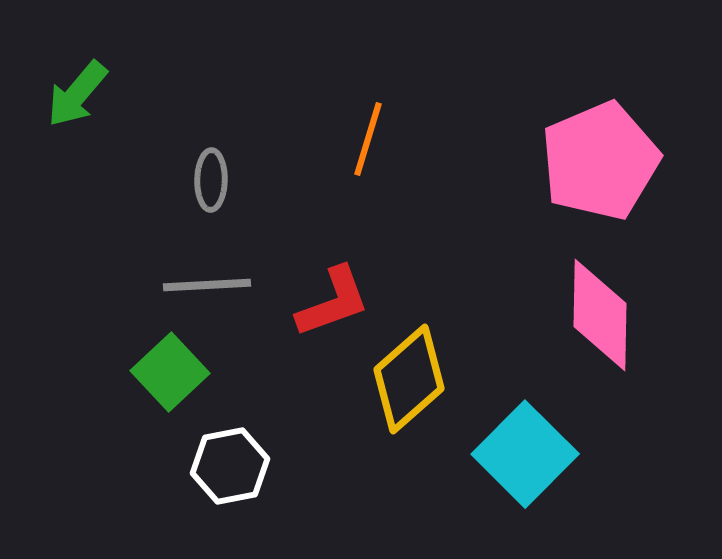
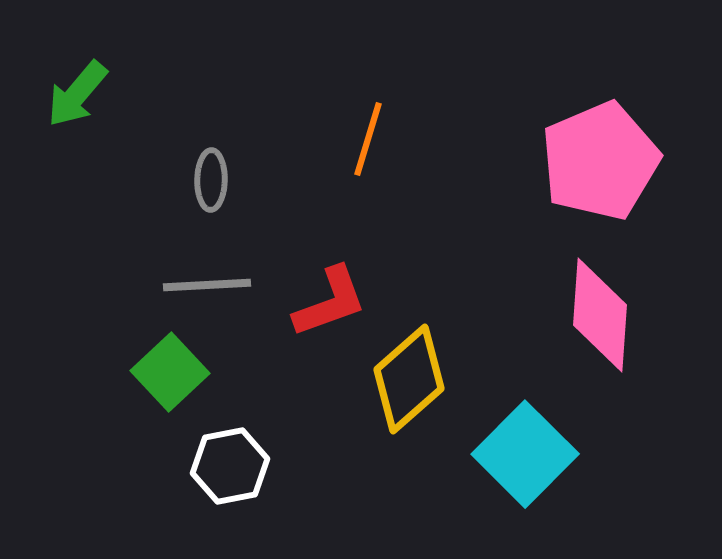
red L-shape: moved 3 px left
pink diamond: rotated 3 degrees clockwise
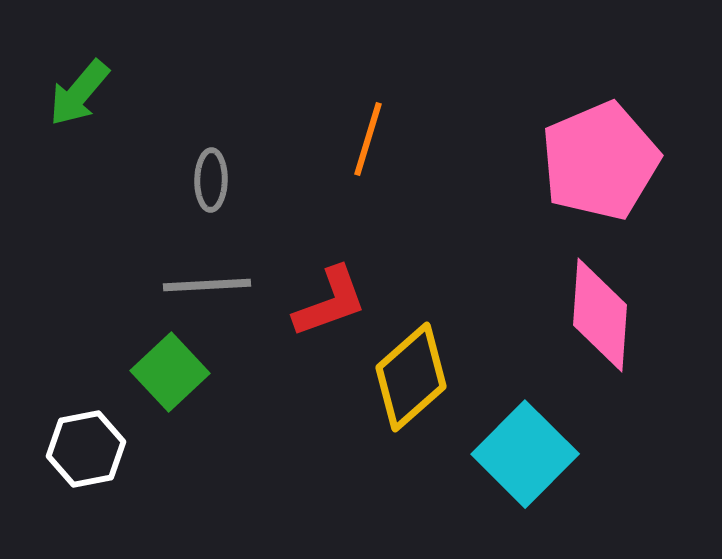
green arrow: moved 2 px right, 1 px up
yellow diamond: moved 2 px right, 2 px up
white hexagon: moved 144 px left, 17 px up
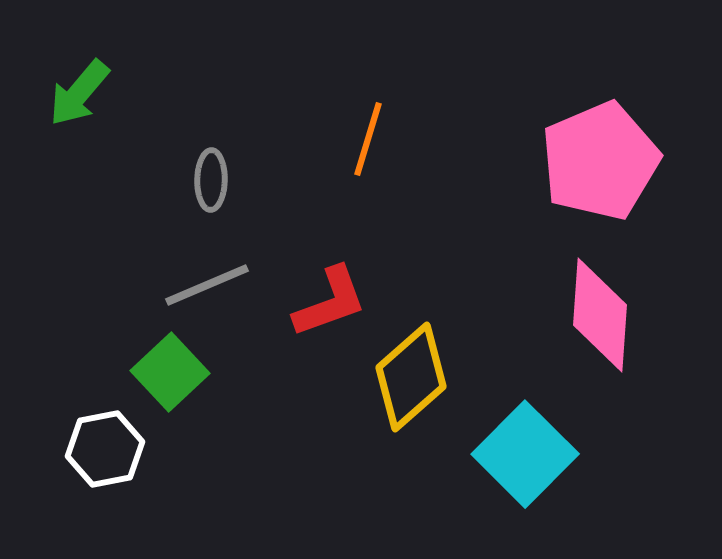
gray line: rotated 20 degrees counterclockwise
white hexagon: moved 19 px right
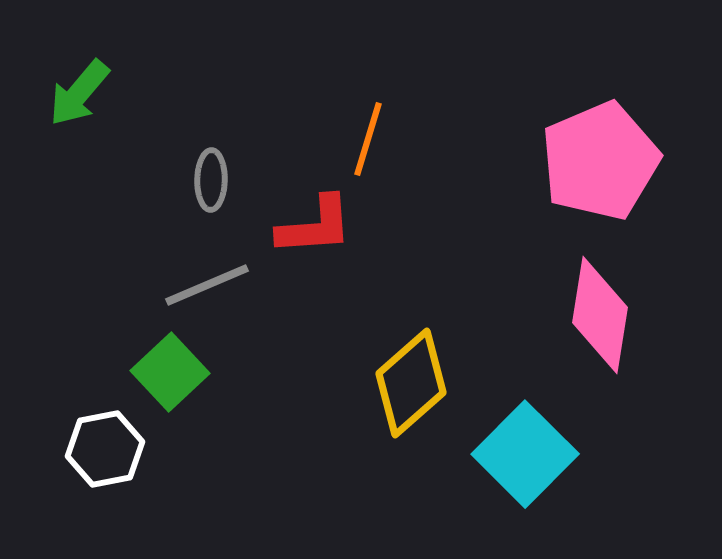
red L-shape: moved 15 px left, 76 px up; rotated 16 degrees clockwise
pink diamond: rotated 5 degrees clockwise
yellow diamond: moved 6 px down
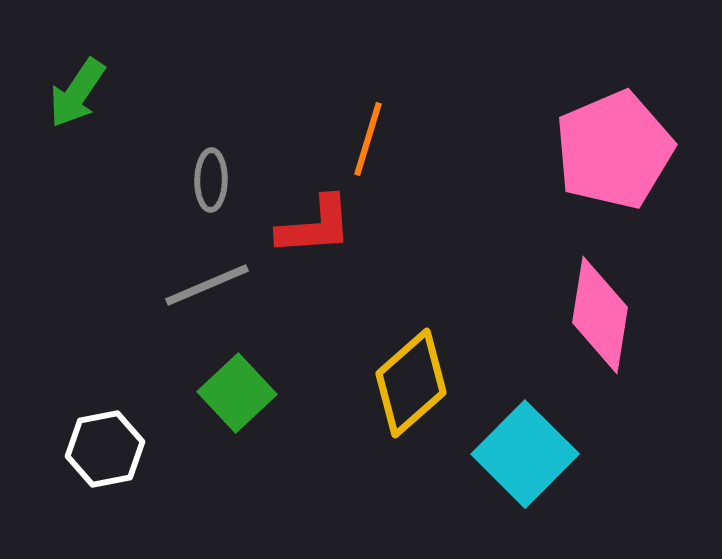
green arrow: moved 2 px left; rotated 6 degrees counterclockwise
pink pentagon: moved 14 px right, 11 px up
green square: moved 67 px right, 21 px down
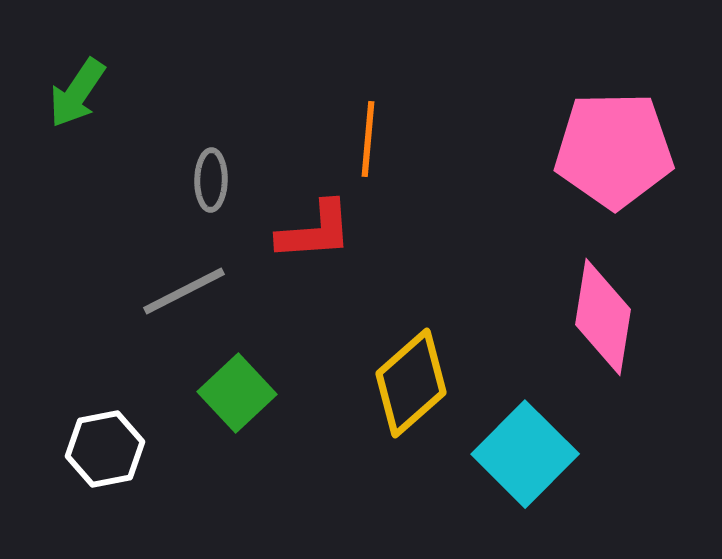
orange line: rotated 12 degrees counterclockwise
pink pentagon: rotated 22 degrees clockwise
red L-shape: moved 5 px down
gray line: moved 23 px left, 6 px down; rotated 4 degrees counterclockwise
pink diamond: moved 3 px right, 2 px down
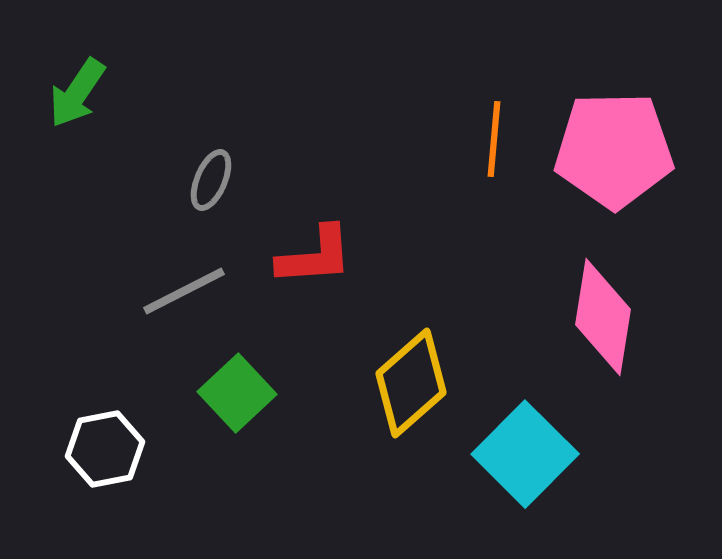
orange line: moved 126 px right
gray ellipse: rotated 22 degrees clockwise
red L-shape: moved 25 px down
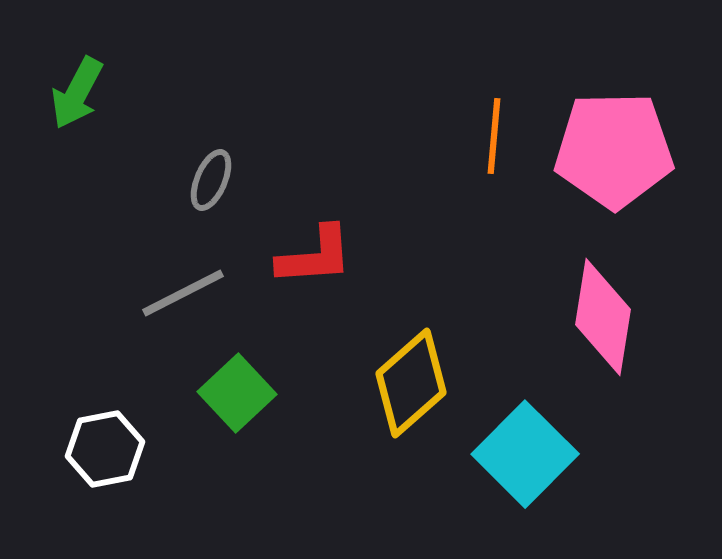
green arrow: rotated 6 degrees counterclockwise
orange line: moved 3 px up
gray line: moved 1 px left, 2 px down
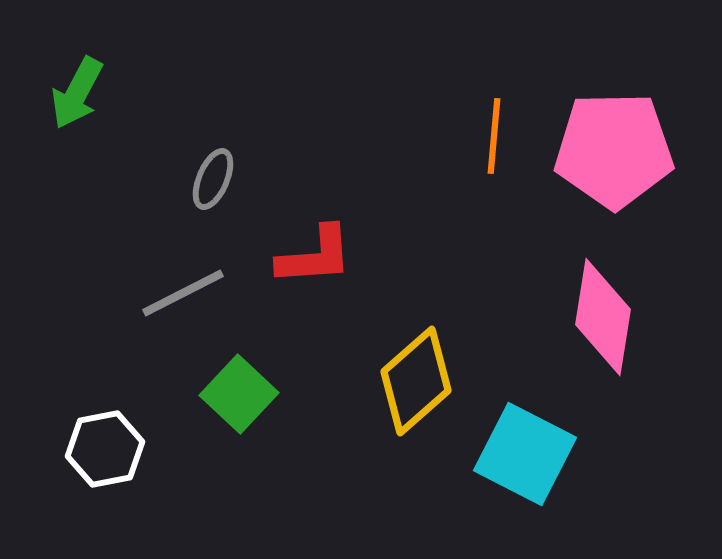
gray ellipse: moved 2 px right, 1 px up
yellow diamond: moved 5 px right, 2 px up
green square: moved 2 px right, 1 px down; rotated 4 degrees counterclockwise
cyan square: rotated 18 degrees counterclockwise
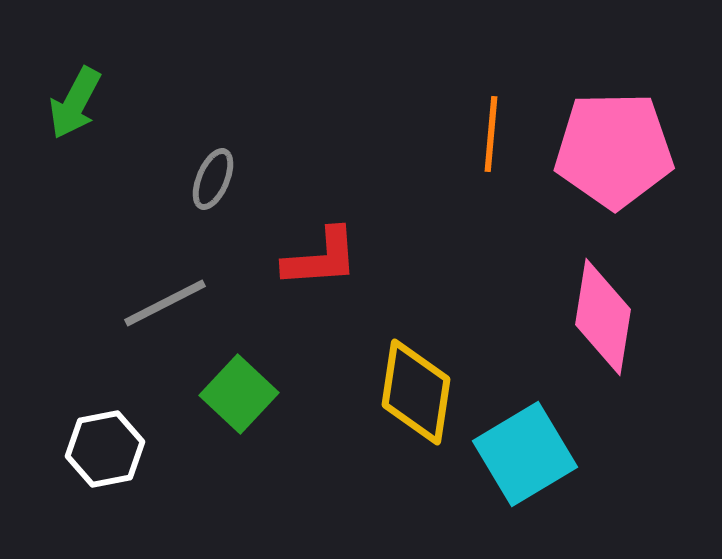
green arrow: moved 2 px left, 10 px down
orange line: moved 3 px left, 2 px up
red L-shape: moved 6 px right, 2 px down
gray line: moved 18 px left, 10 px down
yellow diamond: moved 11 px down; rotated 40 degrees counterclockwise
cyan square: rotated 32 degrees clockwise
